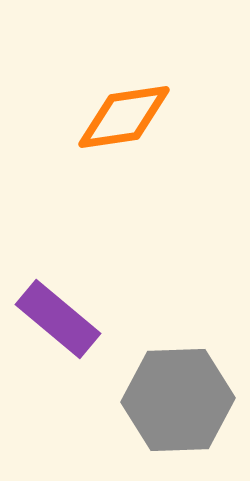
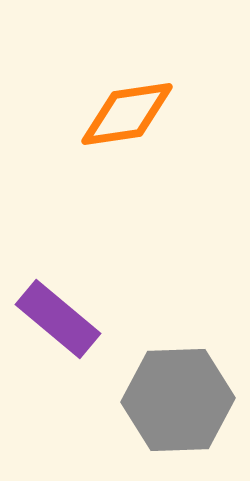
orange diamond: moved 3 px right, 3 px up
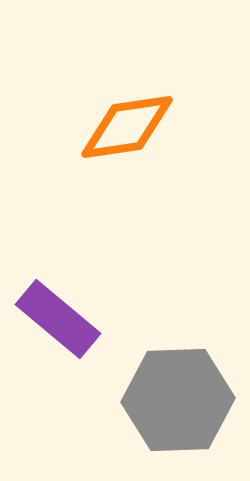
orange diamond: moved 13 px down
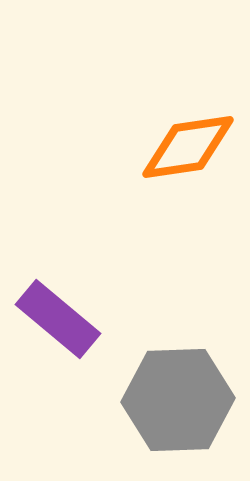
orange diamond: moved 61 px right, 20 px down
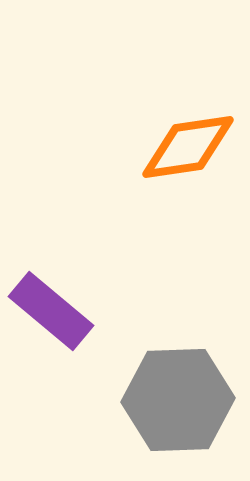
purple rectangle: moved 7 px left, 8 px up
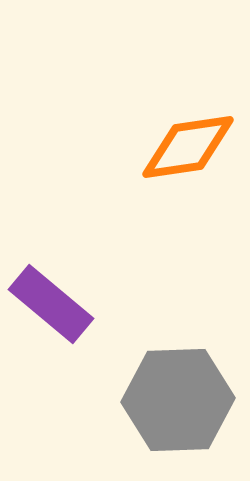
purple rectangle: moved 7 px up
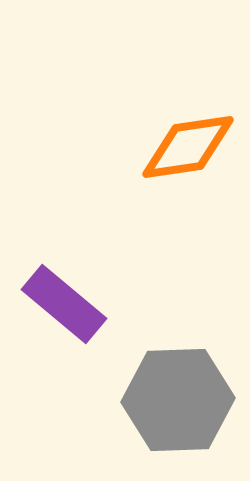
purple rectangle: moved 13 px right
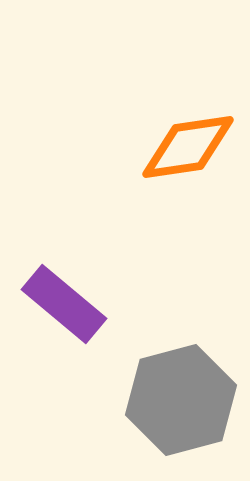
gray hexagon: moved 3 px right; rotated 13 degrees counterclockwise
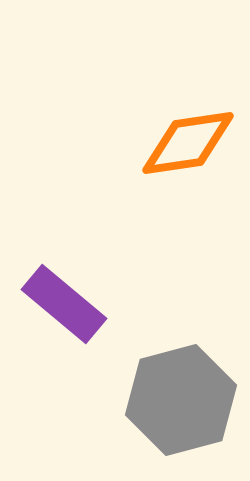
orange diamond: moved 4 px up
